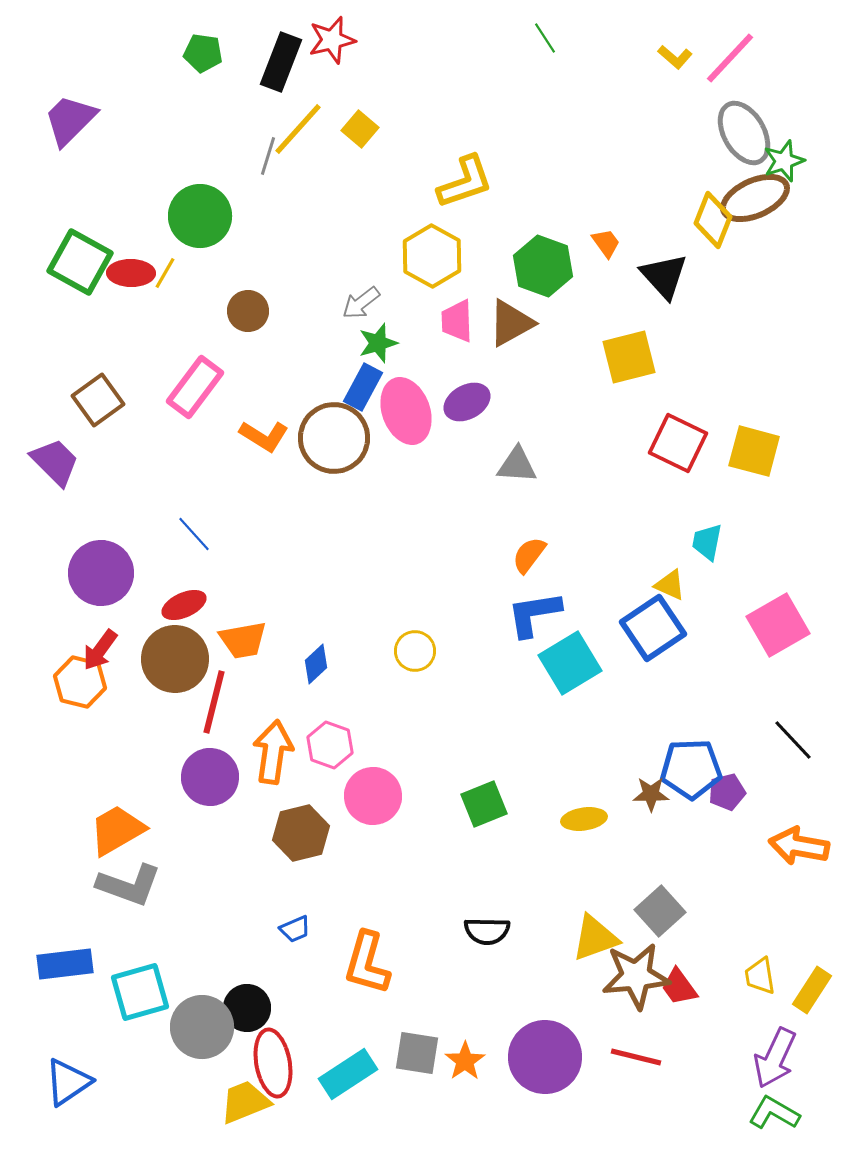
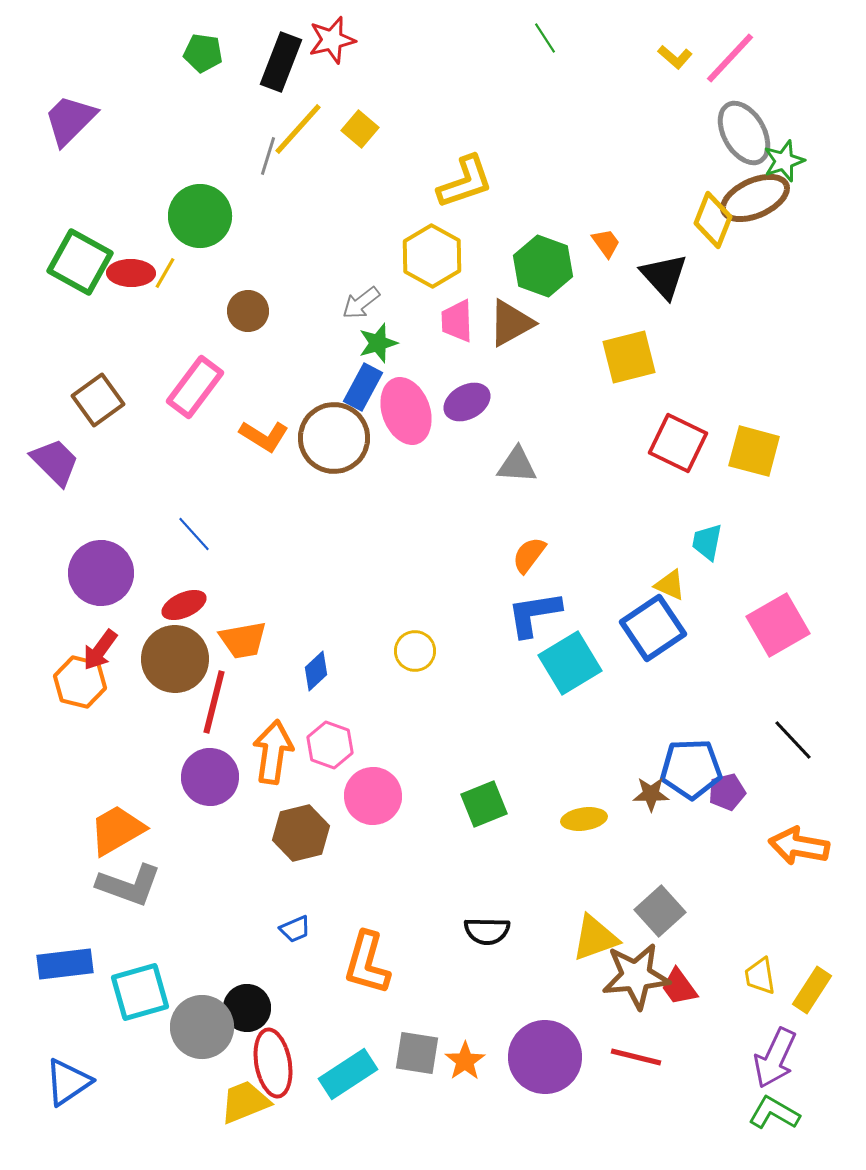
blue diamond at (316, 664): moved 7 px down
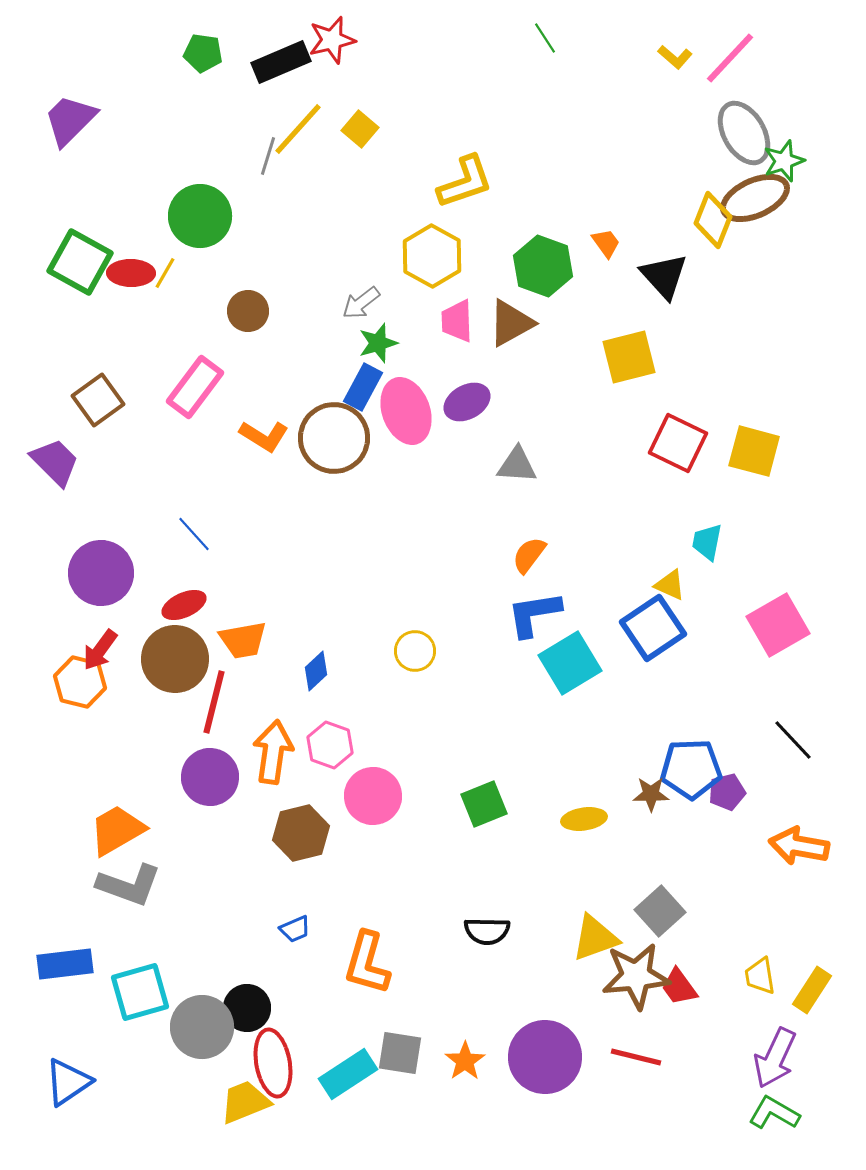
black rectangle at (281, 62): rotated 46 degrees clockwise
gray square at (417, 1053): moved 17 px left
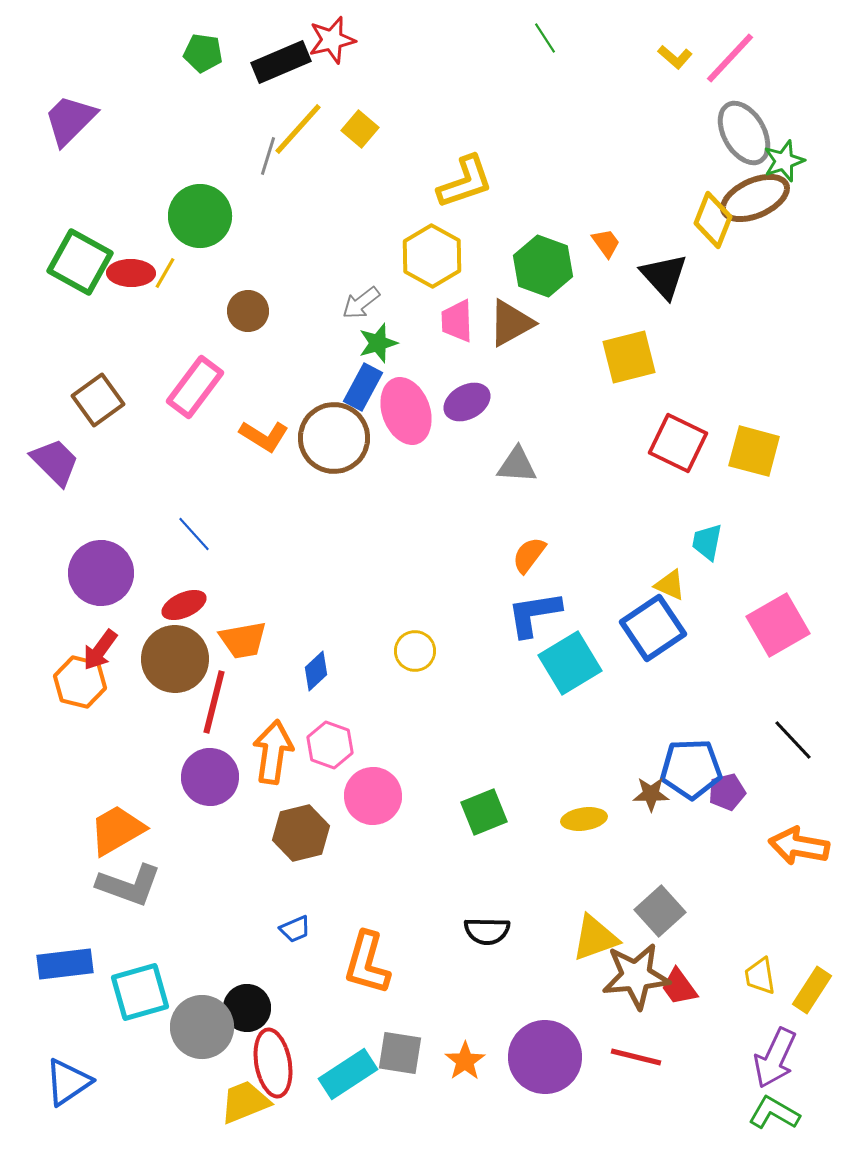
green square at (484, 804): moved 8 px down
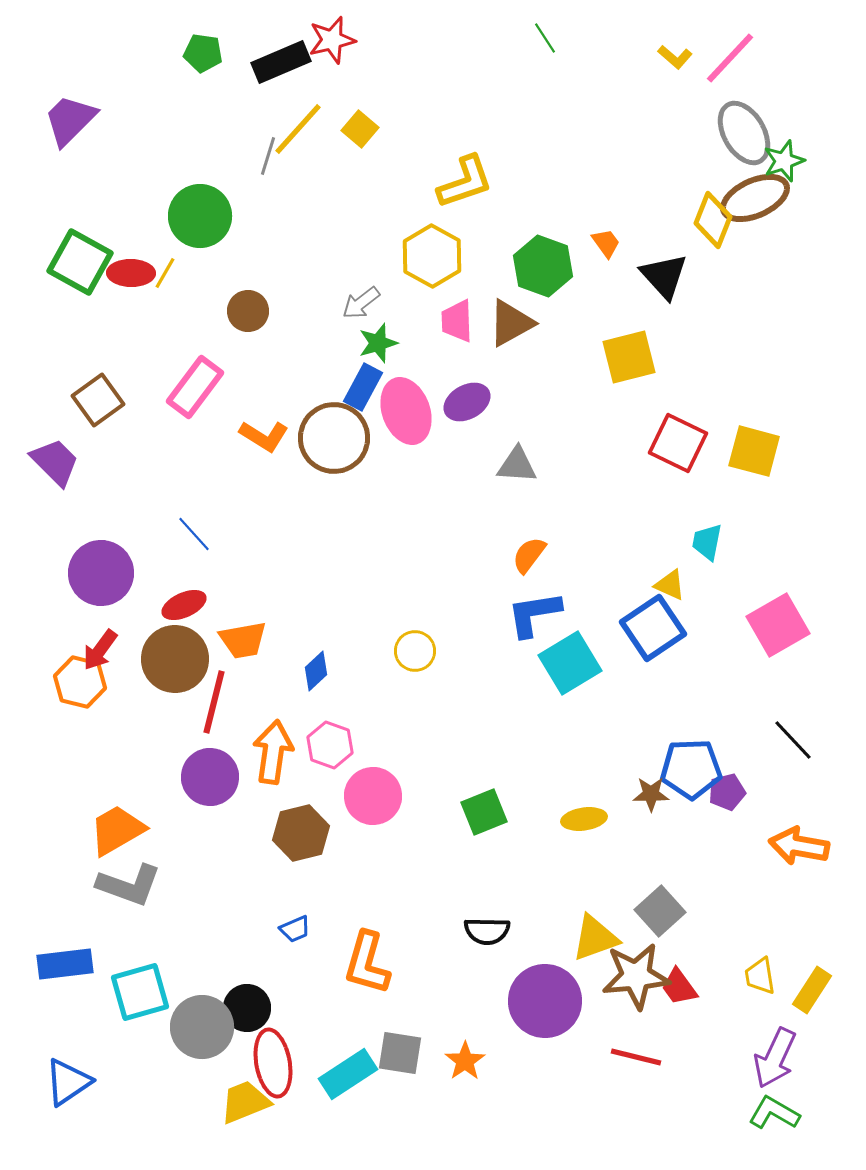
purple circle at (545, 1057): moved 56 px up
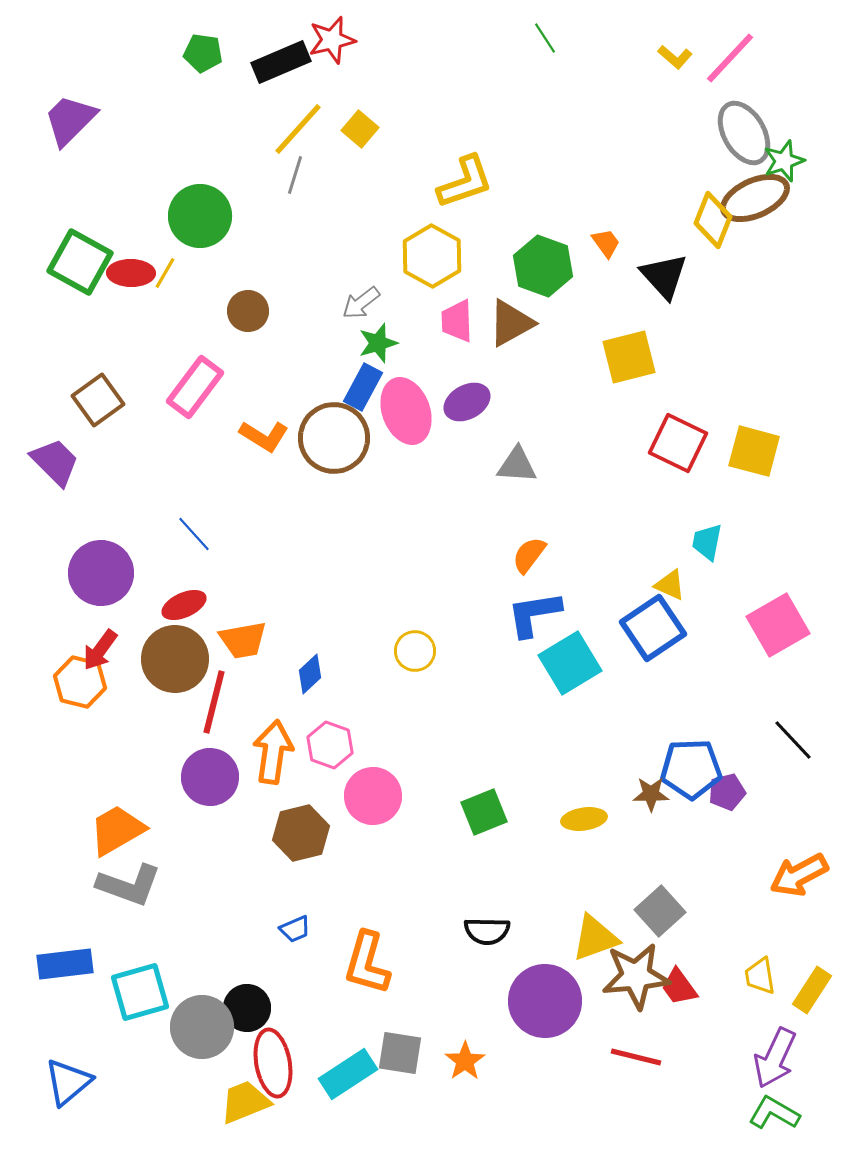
gray line at (268, 156): moved 27 px right, 19 px down
blue diamond at (316, 671): moved 6 px left, 3 px down
orange arrow at (799, 846): moved 29 px down; rotated 38 degrees counterclockwise
blue triangle at (68, 1082): rotated 6 degrees counterclockwise
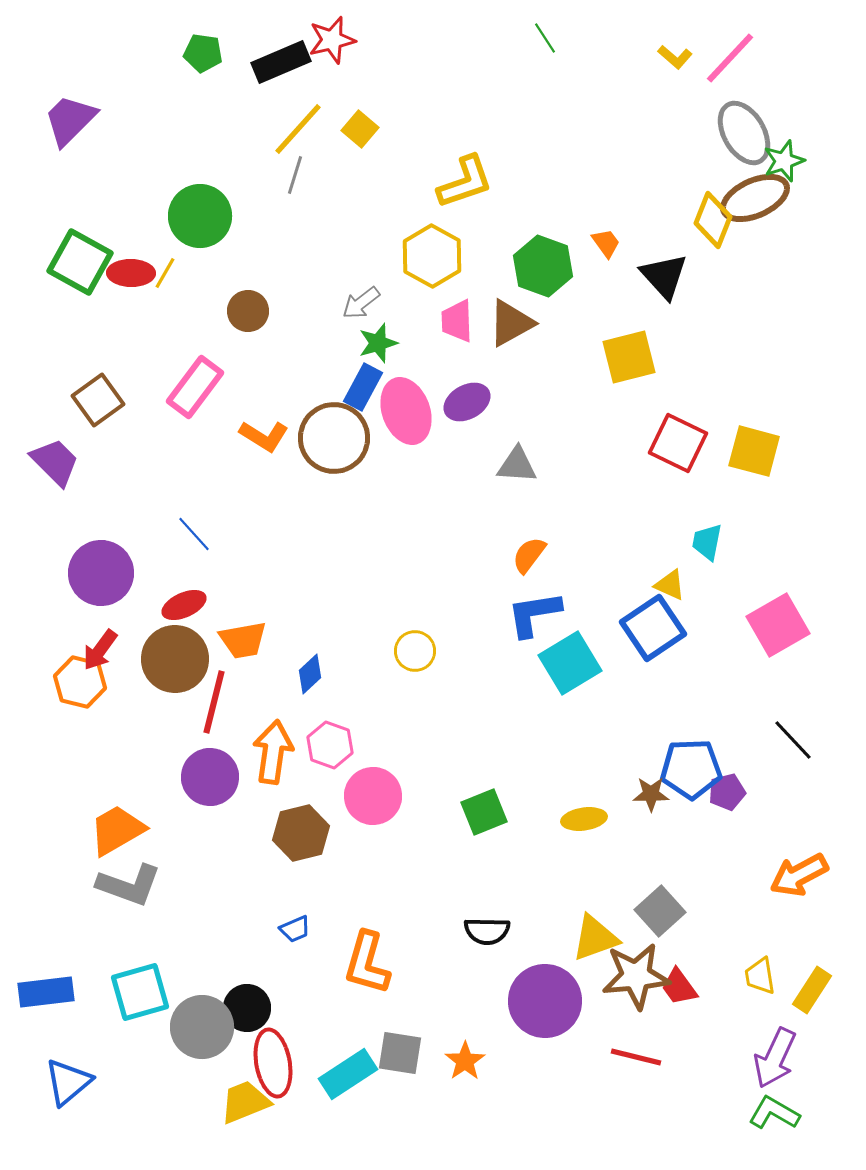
blue rectangle at (65, 964): moved 19 px left, 28 px down
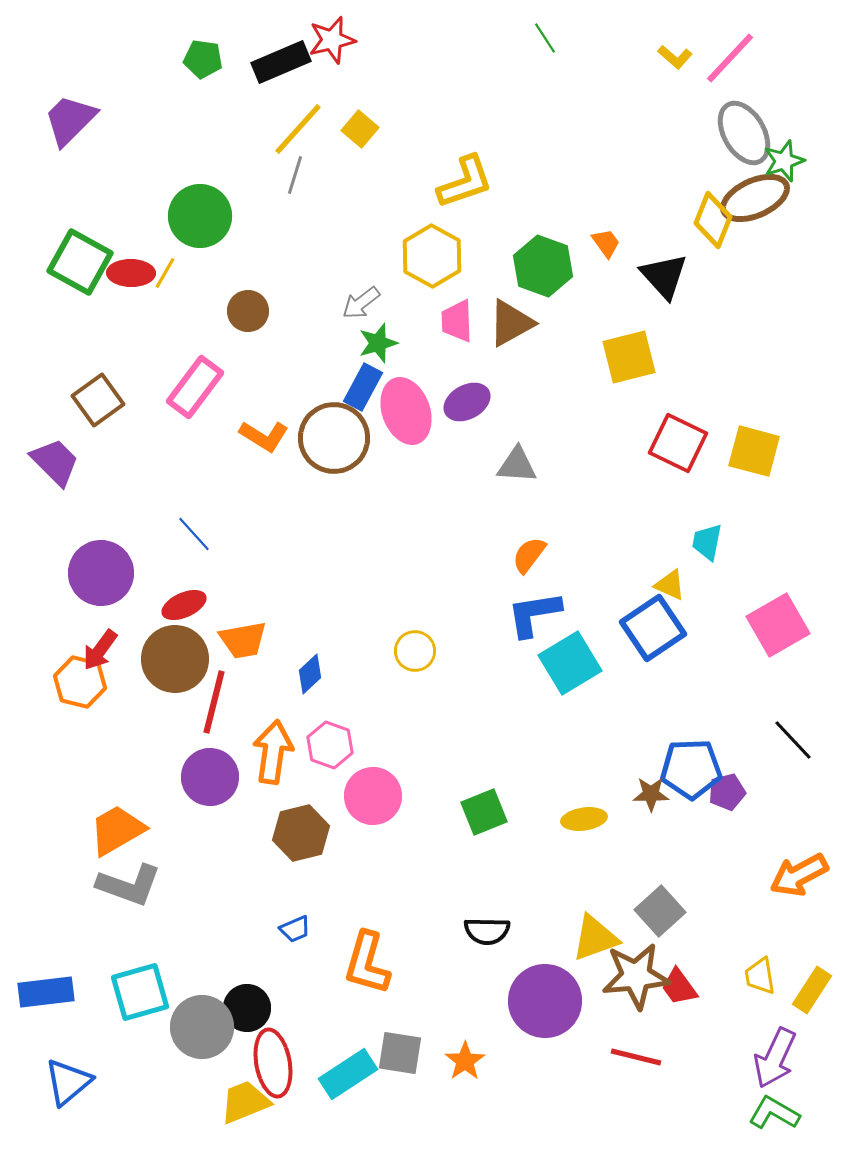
green pentagon at (203, 53): moved 6 px down
